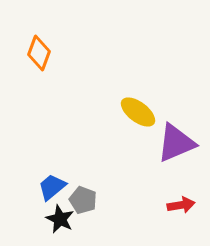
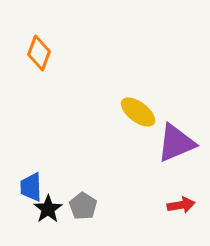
blue trapezoid: moved 21 px left; rotated 52 degrees counterclockwise
gray pentagon: moved 6 px down; rotated 12 degrees clockwise
black star: moved 12 px left, 10 px up; rotated 12 degrees clockwise
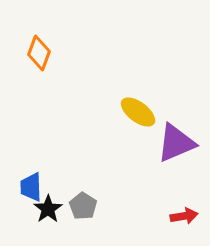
red arrow: moved 3 px right, 11 px down
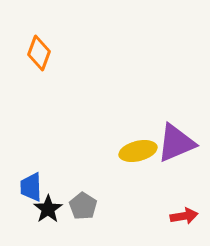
yellow ellipse: moved 39 px down; rotated 51 degrees counterclockwise
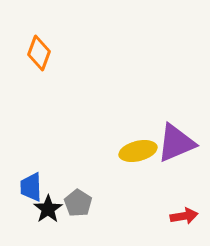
gray pentagon: moved 5 px left, 3 px up
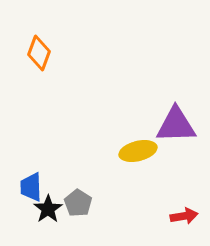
purple triangle: moved 18 px up; rotated 21 degrees clockwise
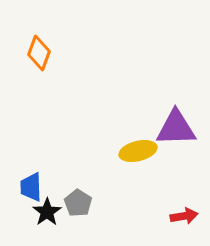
purple triangle: moved 3 px down
black star: moved 1 px left, 3 px down
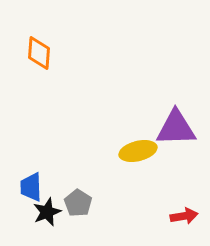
orange diamond: rotated 16 degrees counterclockwise
black star: rotated 12 degrees clockwise
